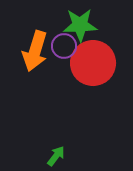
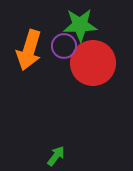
orange arrow: moved 6 px left, 1 px up
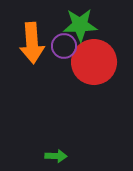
orange arrow: moved 3 px right, 7 px up; rotated 21 degrees counterclockwise
red circle: moved 1 px right, 1 px up
green arrow: rotated 55 degrees clockwise
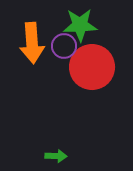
red circle: moved 2 px left, 5 px down
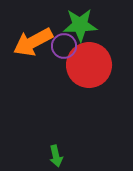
orange arrow: moved 1 px right, 1 px up; rotated 66 degrees clockwise
red circle: moved 3 px left, 2 px up
green arrow: rotated 75 degrees clockwise
